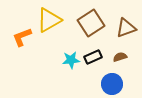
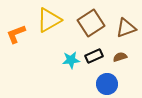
orange L-shape: moved 6 px left, 3 px up
black rectangle: moved 1 px right, 1 px up
blue circle: moved 5 px left
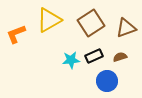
blue circle: moved 3 px up
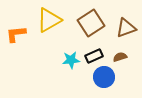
orange L-shape: rotated 15 degrees clockwise
blue circle: moved 3 px left, 4 px up
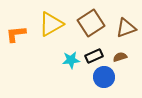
yellow triangle: moved 2 px right, 4 px down
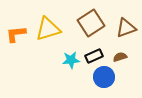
yellow triangle: moved 3 px left, 5 px down; rotated 12 degrees clockwise
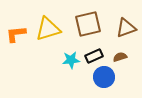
brown square: moved 3 px left, 1 px down; rotated 20 degrees clockwise
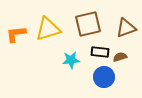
black rectangle: moved 6 px right, 4 px up; rotated 30 degrees clockwise
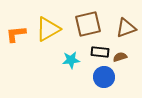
yellow triangle: rotated 12 degrees counterclockwise
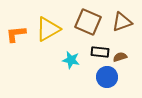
brown square: moved 2 px up; rotated 36 degrees clockwise
brown triangle: moved 4 px left, 6 px up
cyan star: rotated 18 degrees clockwise
blue circle: moved 3 px right
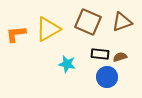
black rectangle: moved 2 px down
cyan star: moved 4 px left, 4 px down
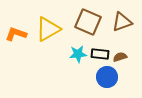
orange L-shape: rotated 25 degrees clockwise
cyan star: moved 11 px right, 10 px up; rotated 18 degrees counterclockwise
